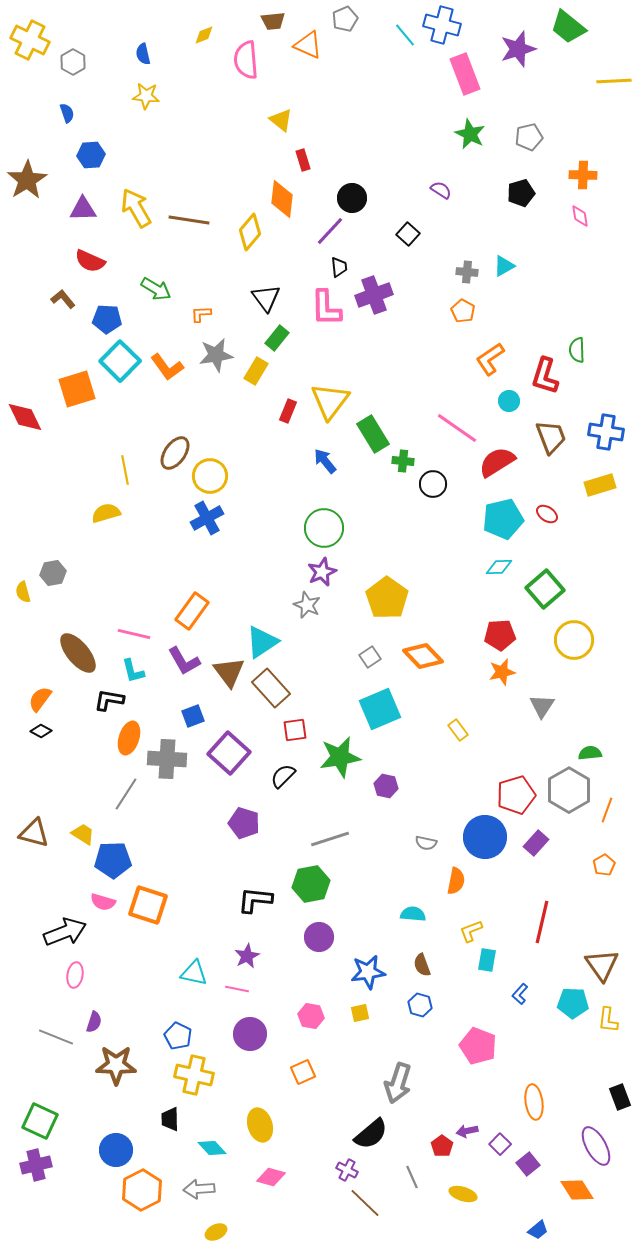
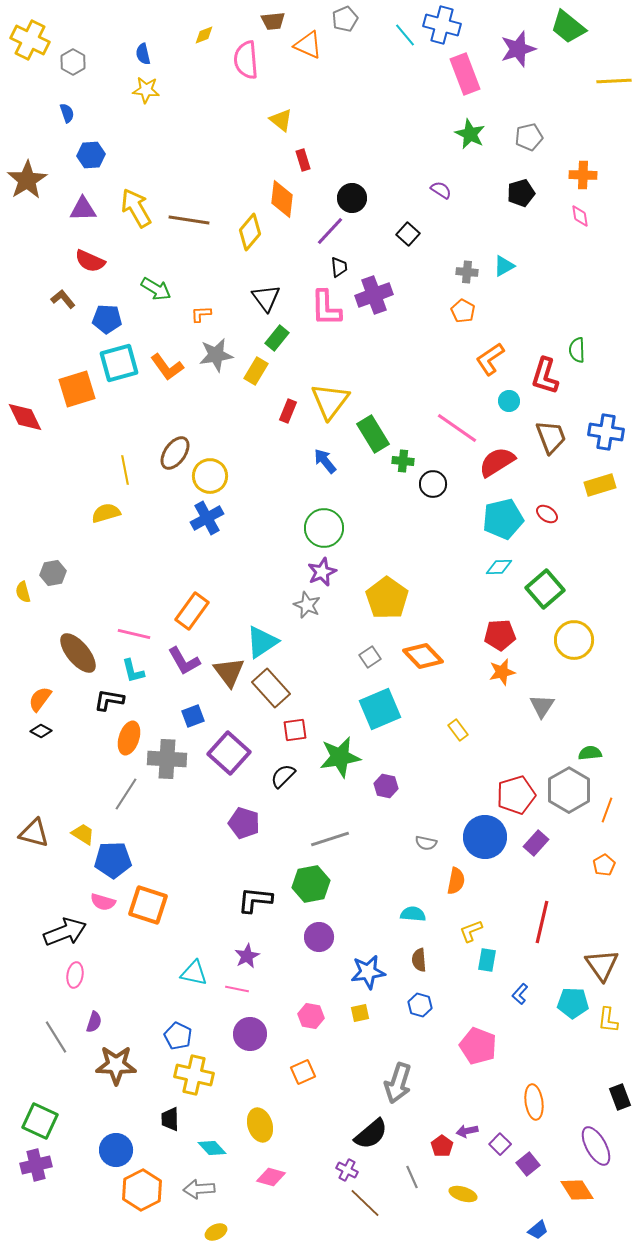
yellow star at (146, 96): moved 6 px up
cyan square at (120, 361): moved 1 px left, 2 px down; rotated 30 degrees clockwise
brown semicircle at (422, 965): moved 3 px left, 5 px up; rotated 15 degrees clockwise
gray line at (56, 1037): rotated 36 degrees clockwise
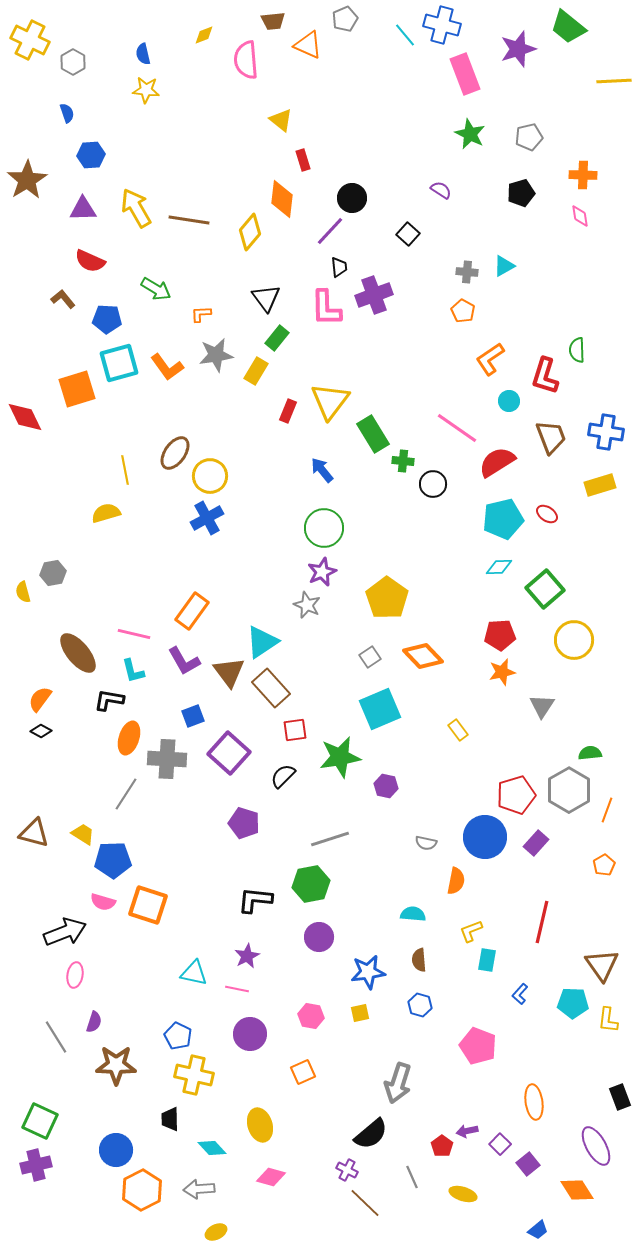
blue arrow at (325, 461): moved 3 px left, 9 px down
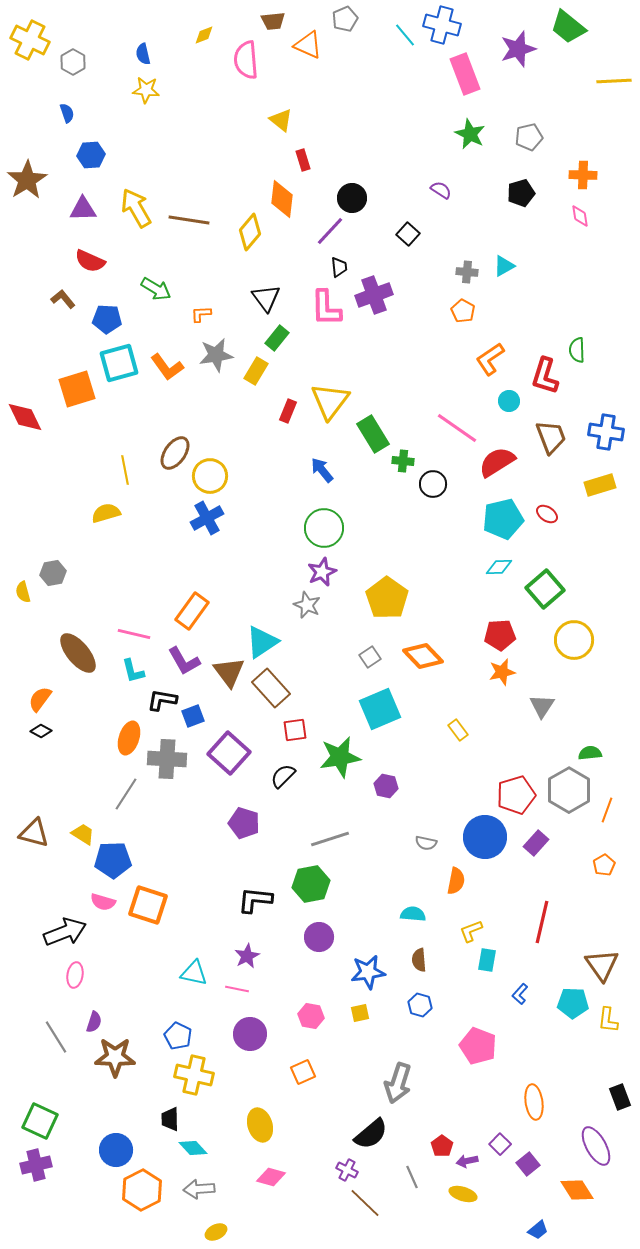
black L-shape at (109, 700): moved 53 px right
brown star at (116, 1065): moved 1 px left, 8 px up
purple arrow at (467, 1131): moved 30 px down
cyan diamond at (212, 1148): moved 19 px left
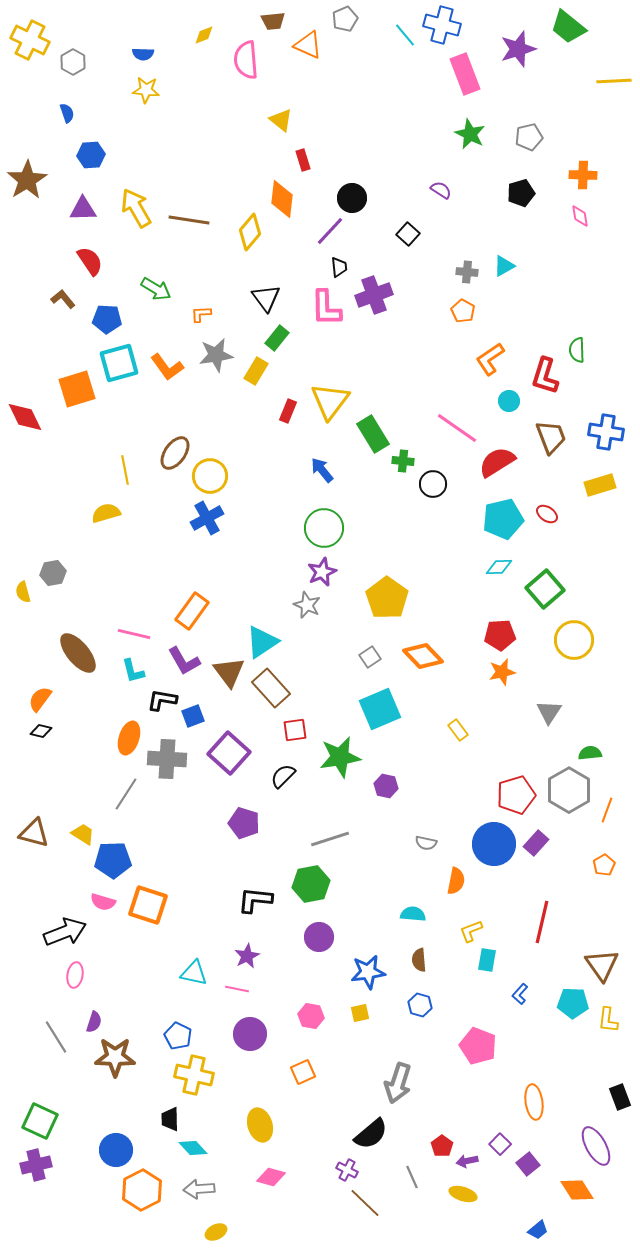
blue semicircle at (143, 54): rotated 75 degrees counterclockwise
red semicircle at (90, 261): rotated 148 degrees counterclockwise
gray triangle at (542, 706): moved 7 px right, 6 px down
black diamond at (41, 731): rotated 15 degrees counterclockwise
blue circle at (485, 837): moved 9 px right, 7 px down
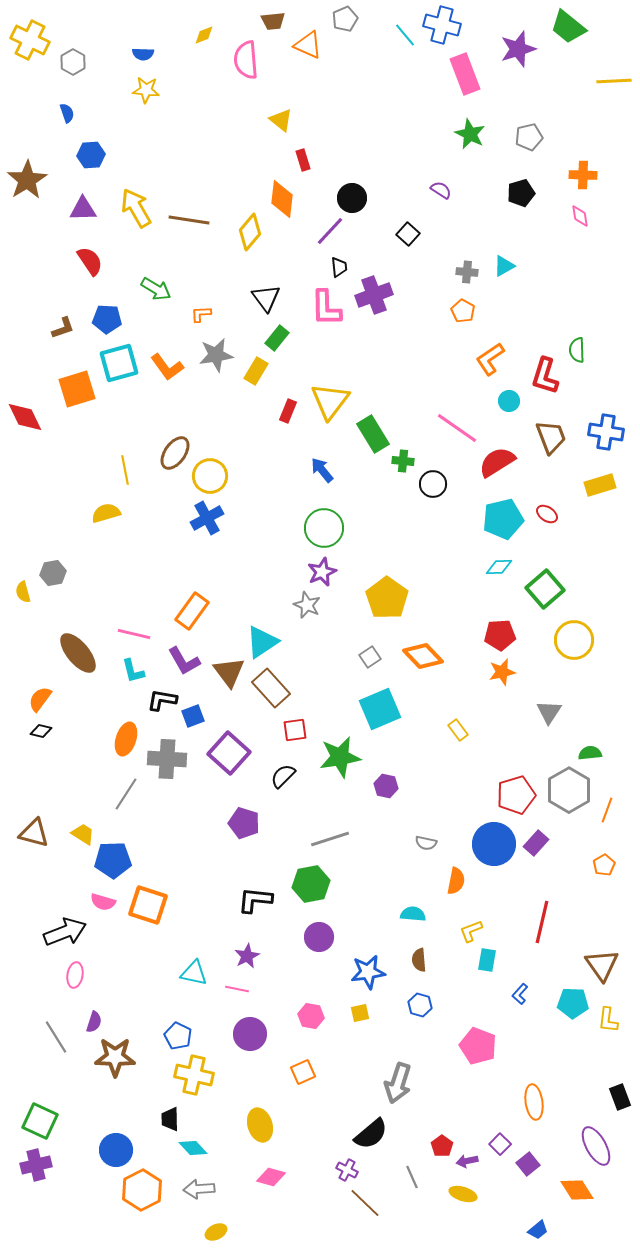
brown L-shape at (63, 299): moved 29 px down; rotated 110 degrees clockwise
orange ellipse at (129, 738): moved 3 px left, 1 px down
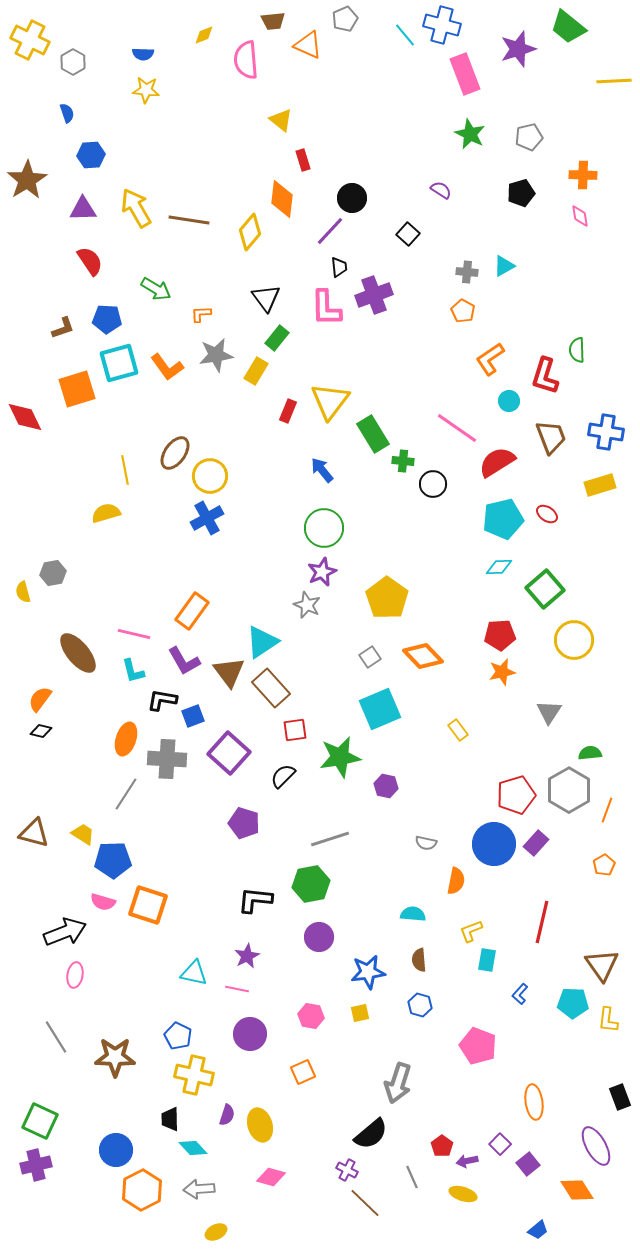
purple semicircle at (94, 1022): moved 133 px right, 93 px down
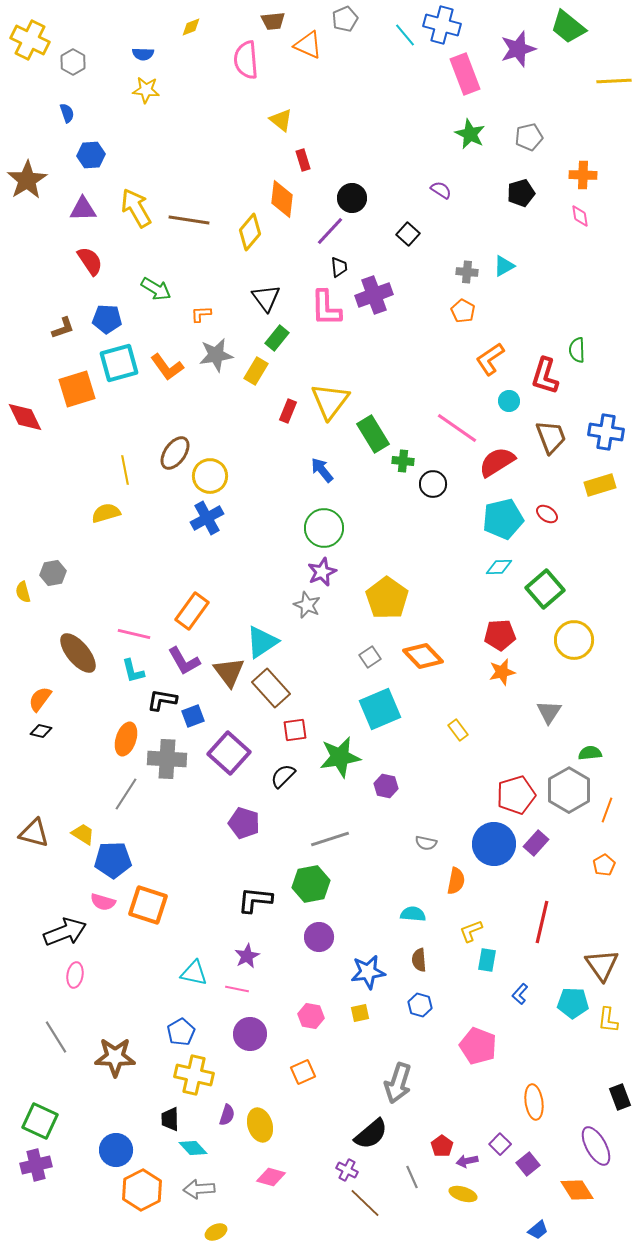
yellow diamond at (204, 35): moved 13 px left, 8 px up
blue pentagon at (178, 1036): moved 3 px right, 4 px up; rotated 16 degrees clockwise
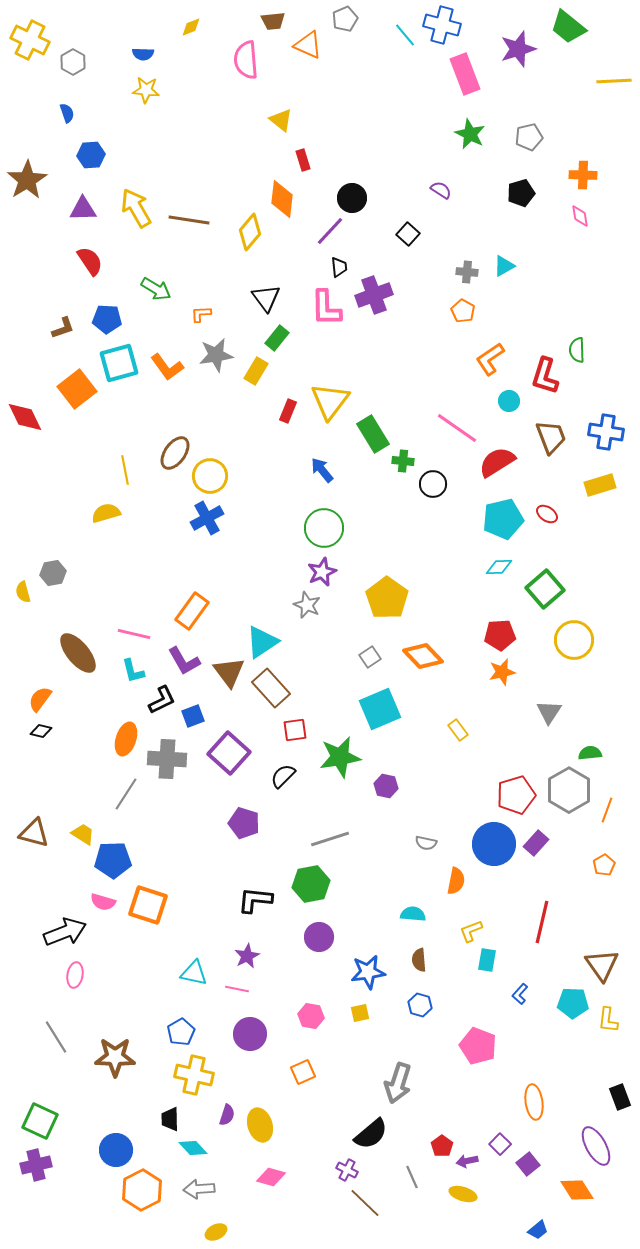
orange square at (77, 389): rotated 21 degrees counterclockwise
black L-shape at (162, 700): rotated 144 degrees clockwise
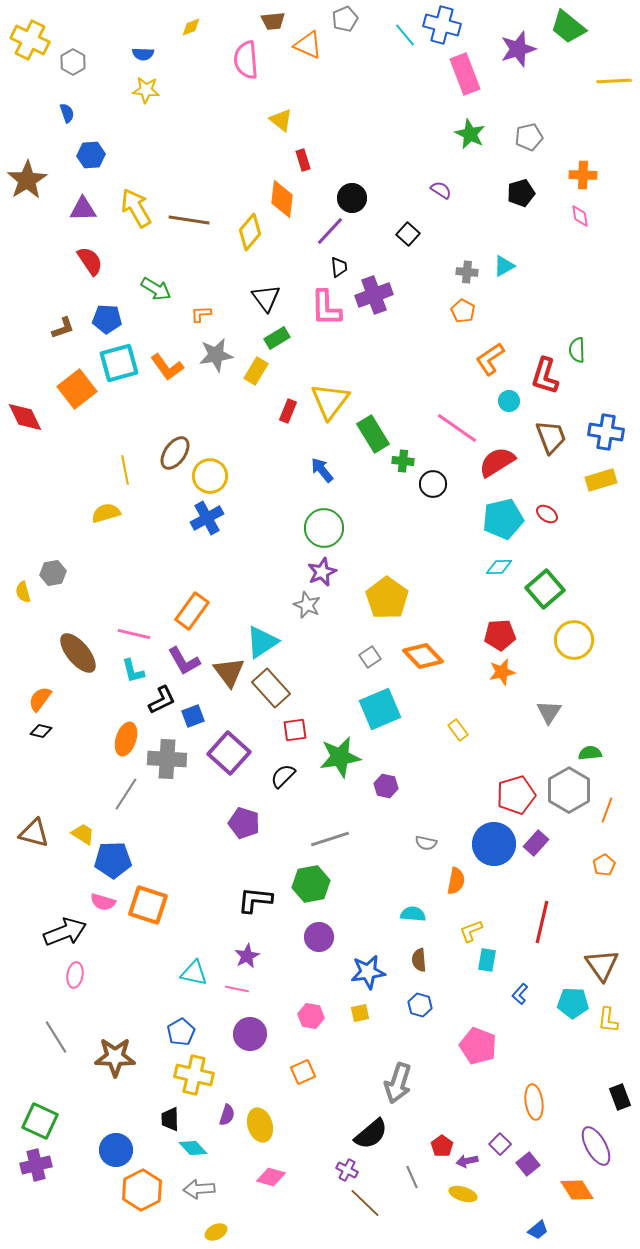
green rectangle at (277, 338): rotated 20 degrees clockwise
yellow rectangle at (600, 485): moved 1 px right, 5 px up
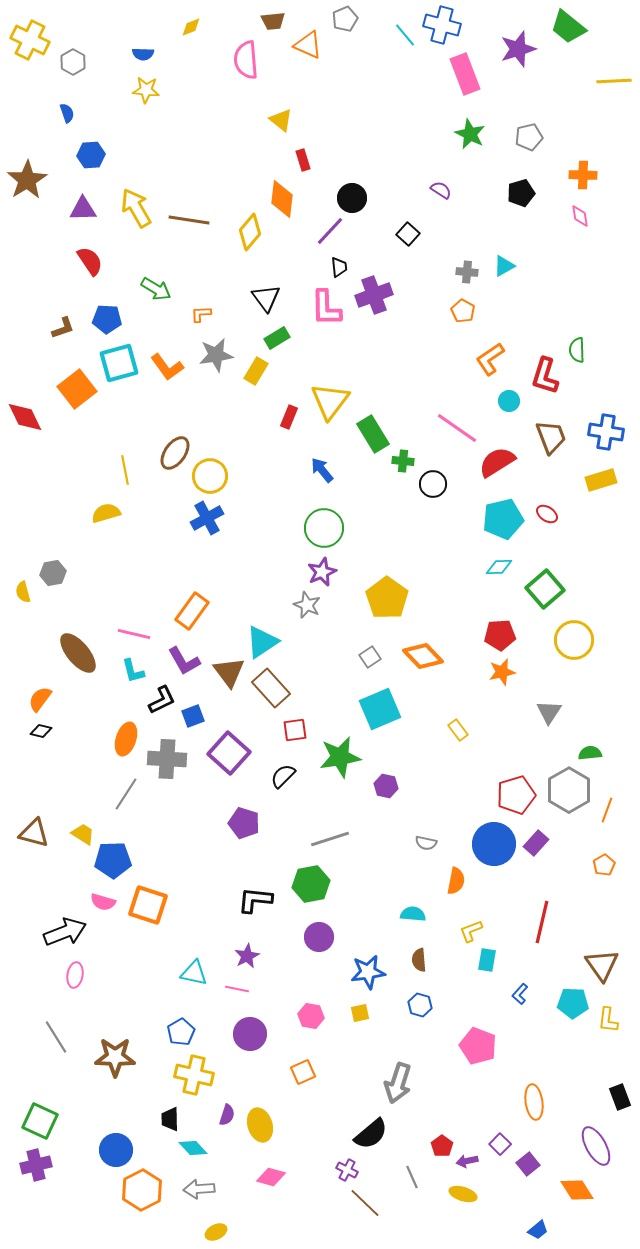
red rectangle at (288, 411): moved 1 px right, 6 px down
